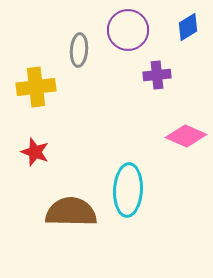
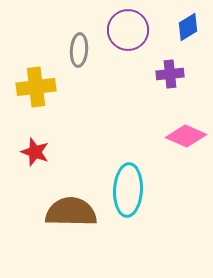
purple cross: moved 13 px right, 1 px up
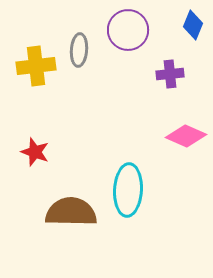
blue diamond: moved 5 px right, 2 px up; rotated 36 degrees counterclockwise
yellow cross: moved 21 px up
